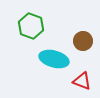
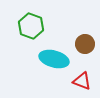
brown circle: moved 2 px right, 3 px down
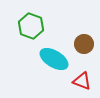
brown circle: moved 1 px left
cyan ellipse: rotated 16 degrees clockwise
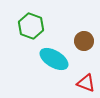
brown circle: moved 3 px up
red triangle: moved 4 px right, 2 px down
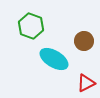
red triangle: rotated 48 degrees counterclockwise
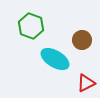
brown circle: moved 2 px left, 1 px up
cyan ellipse: moved 1 px right
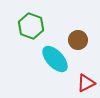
brown circle: moved 4 px left
cyan ellipse: rotated 16 degrees clockwise
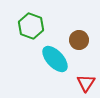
brown circle: moved 1 px right
red triangle: rotated 30 degrees counterclockwise
